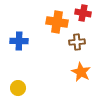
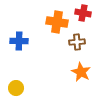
yellow circle: moved 2 px left
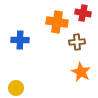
blue cross: moved 1 px right, 1 px up
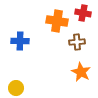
orange cross: moved 1 px up
blue cross: moved 1 px down
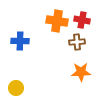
red cross: moved 1 px left, 7 px down
orange star: rotated 30 degrees counterclockwise
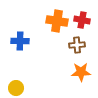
brown cross: moved 3 px down
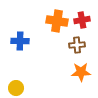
red cross: rotated 21 degrees counterclockwise
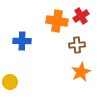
red cross: moved 1 px left, 4 px up; rotated 21 degrees counterclockwise
blue cross: moved 2 px right
orange star: rotated 24 degrees counterclockwise
yellow circle: moved 6 px left, 6 px up
